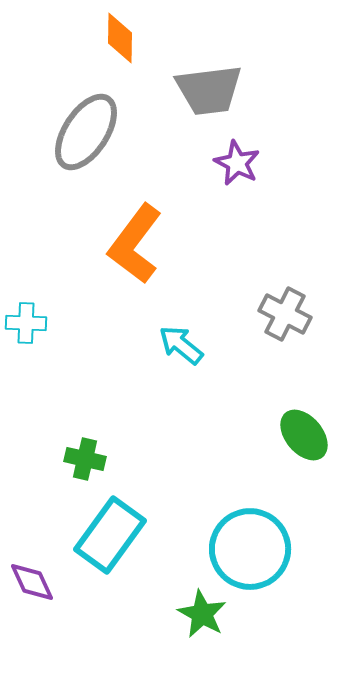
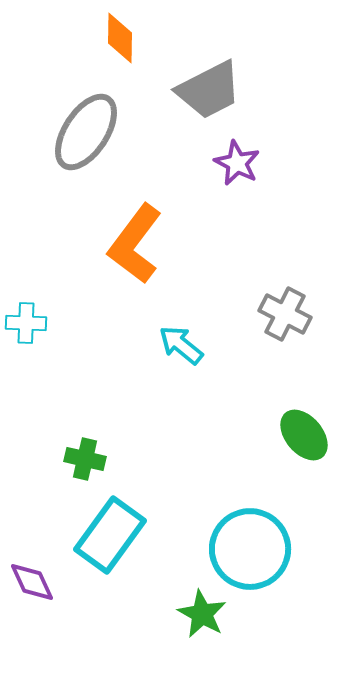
gray trapezoid: rotated 20 degrees counterclockwise
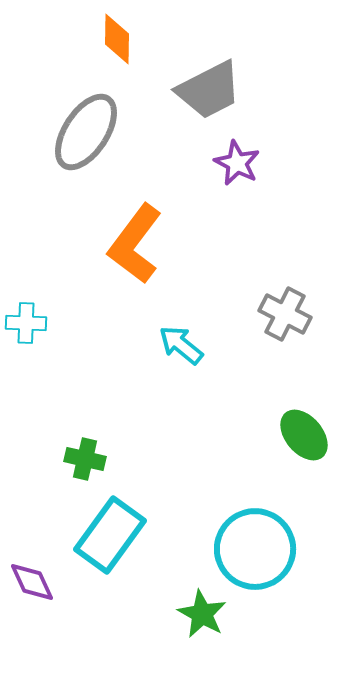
orange diamond: moved 3 px left, 1 px down
cyan circle: moved 5 px right
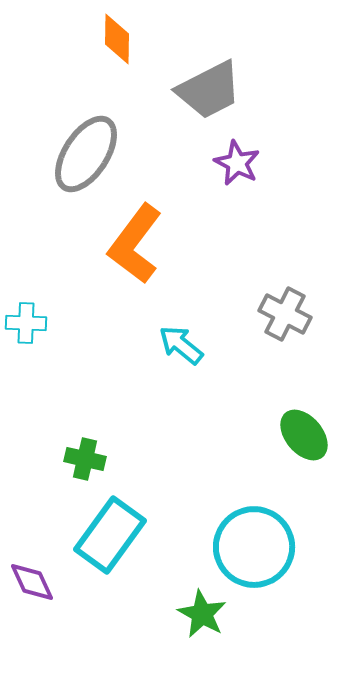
gray ellipse: moved 22 px down
cyan circle: moved 1 px left, 2 px up
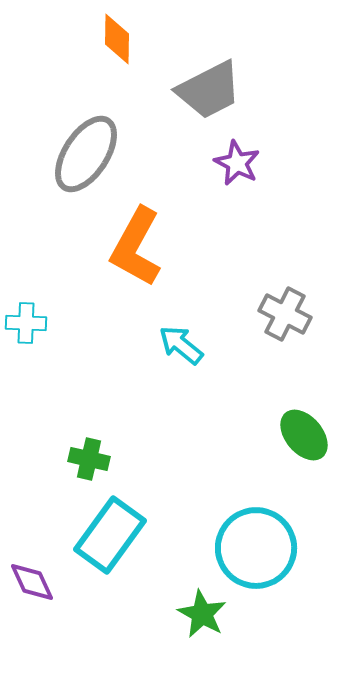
orange L-shape: moved 1 px right, 3 px down; rotated 8 degrees counterclockwise
green cross: moved 4 px right
cyan circle: moved 2 px right, 1 px down
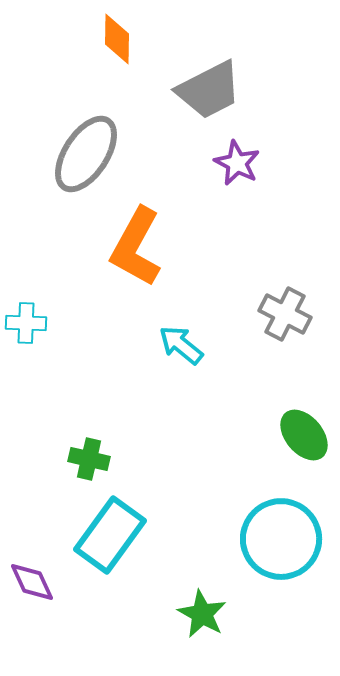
cyan circle: moved 25 px right, 9 px up
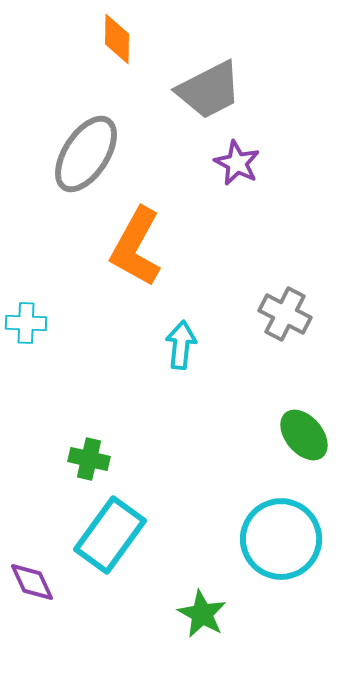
cyan arrow: rotated 57 degrees clockwise
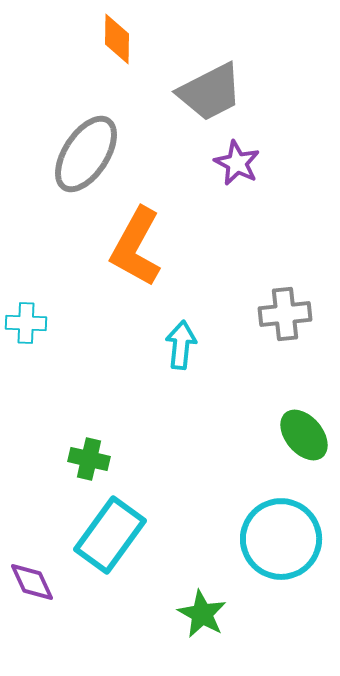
gray trapezoid: moved 1 px right, 2 px down
gray cross: rotated 33 degrees counterclockwise
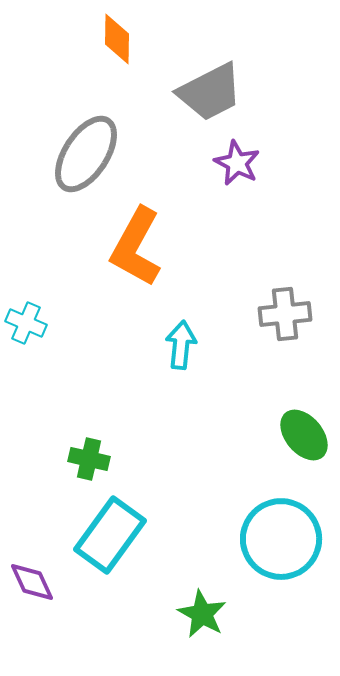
cyan cross: rotated 21 degrees clockwise
